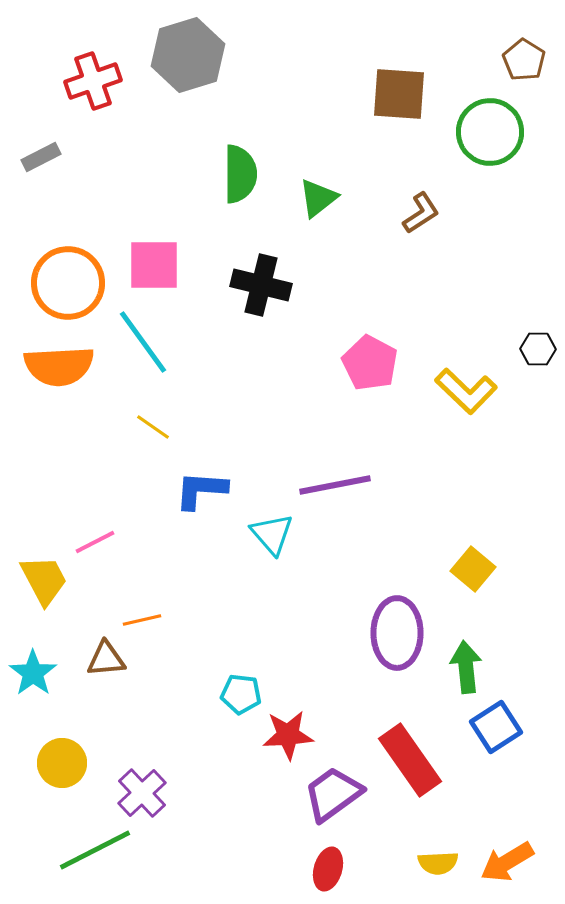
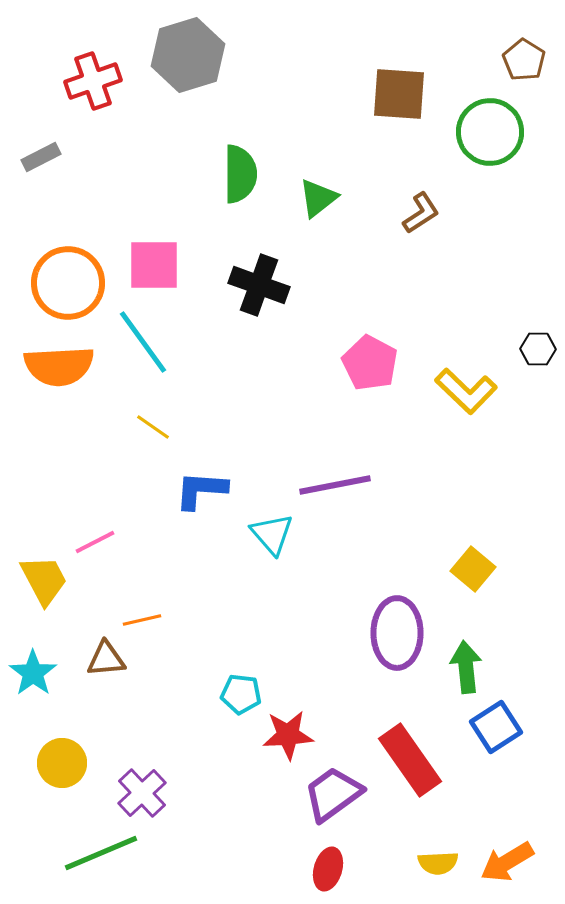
black cross: moved 2 px left; rotated 6 degrees clockwise
green line: moved 6 px right, 3 px down; rotated 4 degrees clockwise
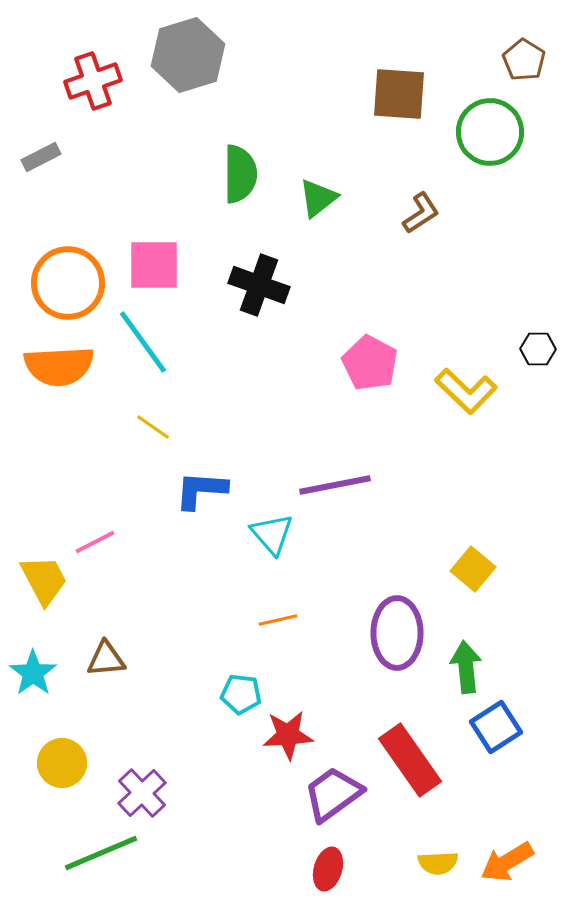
orange line: moved 136 px right
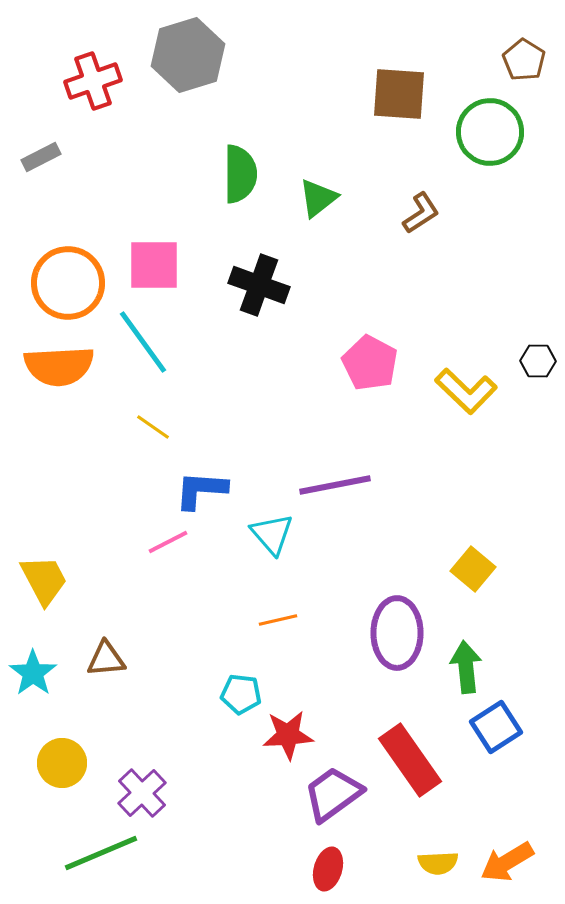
black hexagon: moved 12 px down
pink line: moved 73 px right
